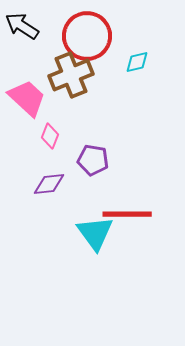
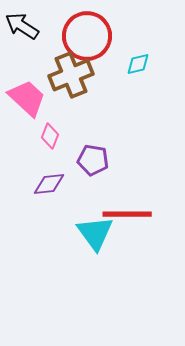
cyan diamond: moved 1 px right, 2 px down
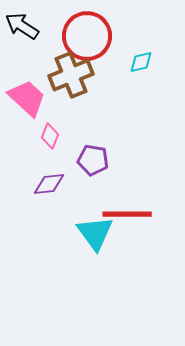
cyan diamond: moved 3 px right, 2 px up
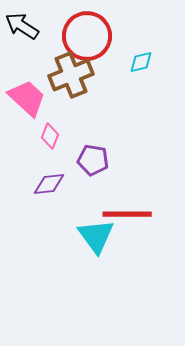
cyan triangle: moved 1 px right, 3 px down
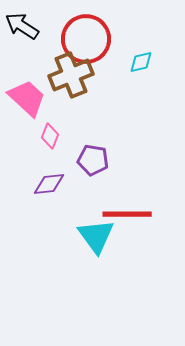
red circle: moved 1 px left, 3 px down
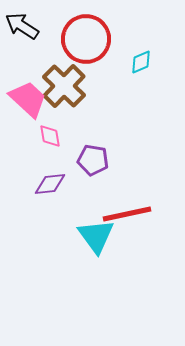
cyan diamond: rotated 10 degrees counterclockwise
brown cross: moved 7 px left, 11 px down; rotated 24 degrees counterclockwise
pink trapezoid: moved 1 px right, 1 px down
pink diamond: rotated 30 degrees counterclockwise
purple diamond: moved 1 px right
red line: rotated 12 degrees counterclockwise
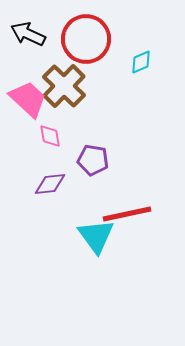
black arrow: moved 6 px right, 8 px down; rotated 8 degrees counterclockwise
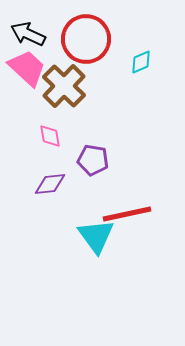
pink trapezoid: moved 1 px left, 31 px up
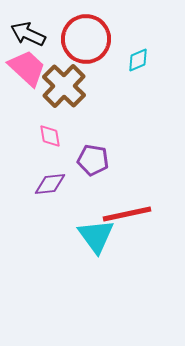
cyan diamond: moved 3 px left, 2 px up
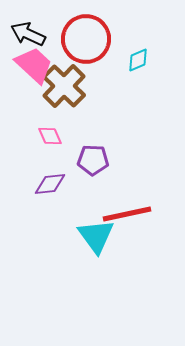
pink trapezoid: moved 7 px right, 3 px up
pink diamond: rotated 15 degrees counterclockwise
purple pentagon: rotated 8 degrees counterclockwise
